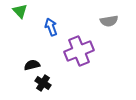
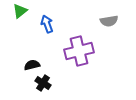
green triangle: rotated 35 degrees clockwise
blue arrow: moved 4 px left, 3 px up
purple cross: rotated 8 degrees clockwise
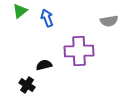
blue arrow: moved 6 px up
purple cross: rotated 12 degrees clockwise
black semicircle: moved 12 px right
black cross: moved 16 px left, 2 px down
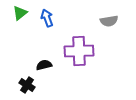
green triangle: moved 2 px down
